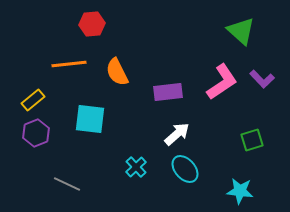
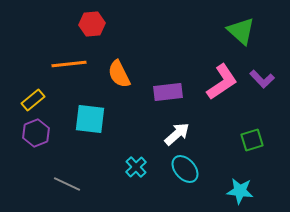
orange semicircle: moved 2 px right, 2 px down
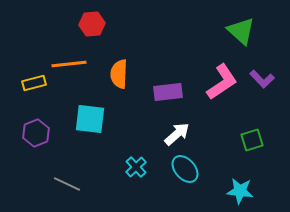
orange semicircle: rotated 28 degrees clockwise
yellow rectangle: moved 1 px right, 17 px up; rotated 25 degrees clockwise
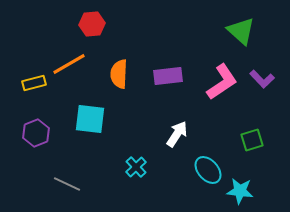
orange line: rotated 24 degrees counterclockwise
purple rectangle: moved 16 px up
white arrow: rotated 16 degrees counterclockwise
cyan ellipse: moved 23 px right, 1 px down
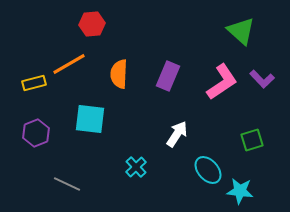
purple rectangle: rotated 60 degrees counterclockwise
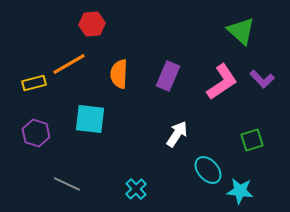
purple hexagon: rotated 20 degrees counterclockwise
cyan cross: moved 22 px down
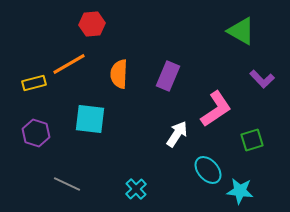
green triangle: rotated 12 degrees counterclockwise
pink L-shape: moved 6 px left, 27 px down
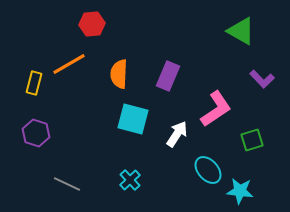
yellow rectangle: rotated 60 degrees counterclockwise
cyan square: moved 43 px right; rotated 8 degrees clockwise
cyan cross: moved 6 px left, 9 px up
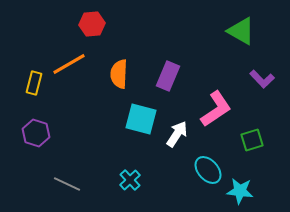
cyan square: moved 8 px right
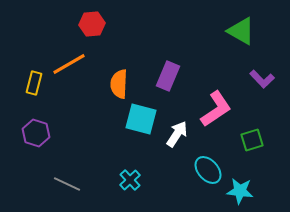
orange semicircle: moved 10 px down
